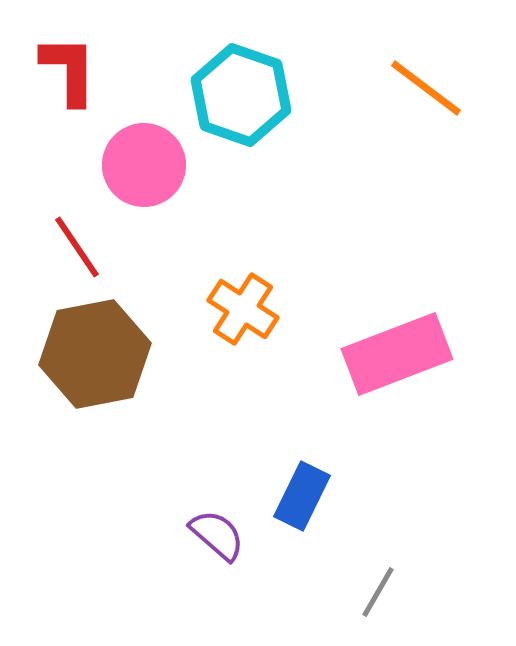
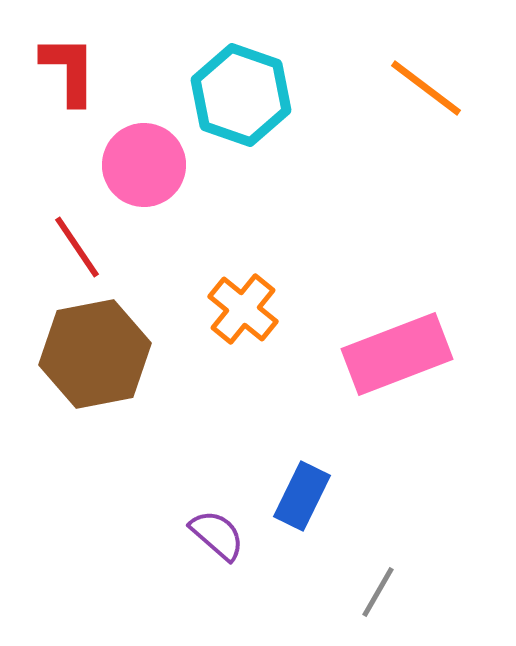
orange cross: rotated 6 degrees clockwise
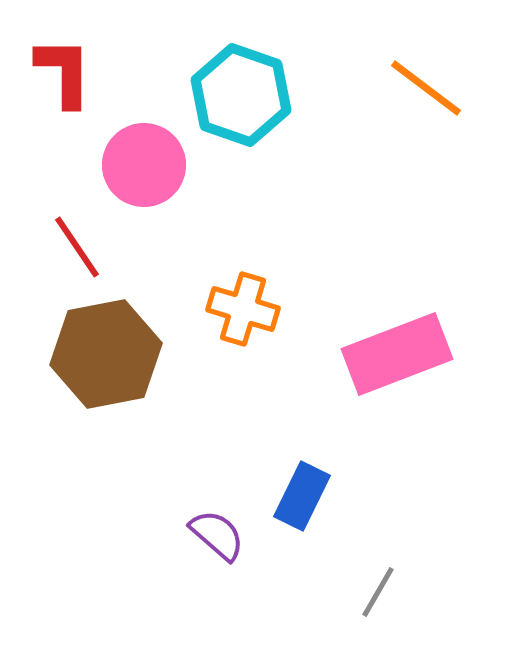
red L-shape: moved 5 px left, 2 px down
orange cross: rotated 22 degrees counterclockwise
brown hexagon: moved 11 px right
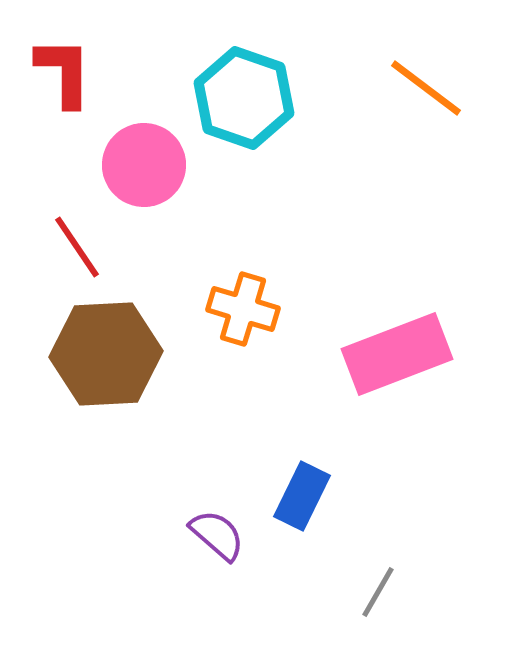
cyan hexagon: moved 3 px right, 3 px down
brown hexagon: rotated 8 degrees clockwise
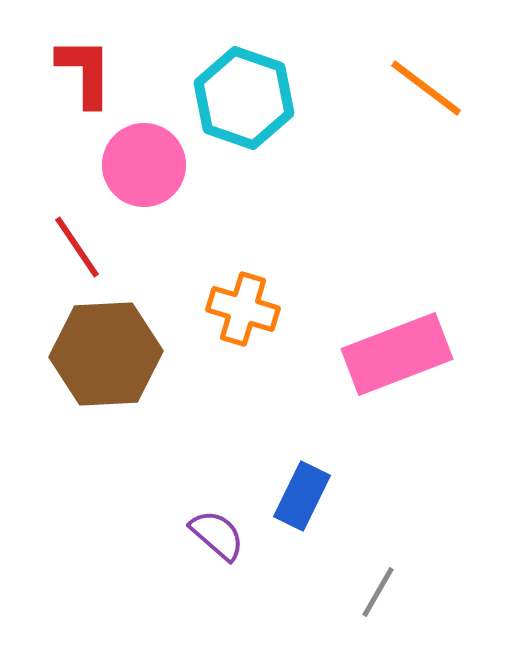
red L-shape: moved 21 px right
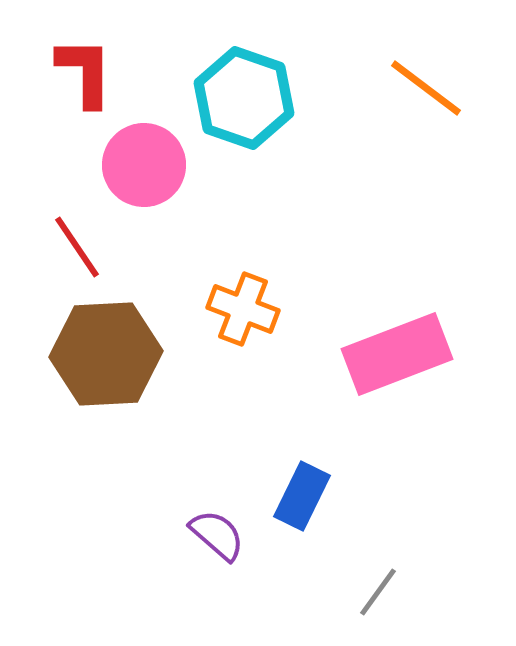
orange cross: rotated 4 degrees clockwise
gray line: rotated 6 degrees clockwise
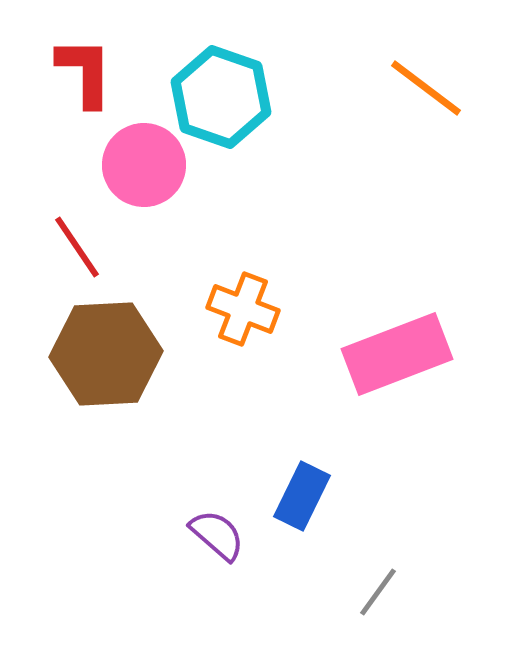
cyan hexagon: moved 23 px left, 1 px up
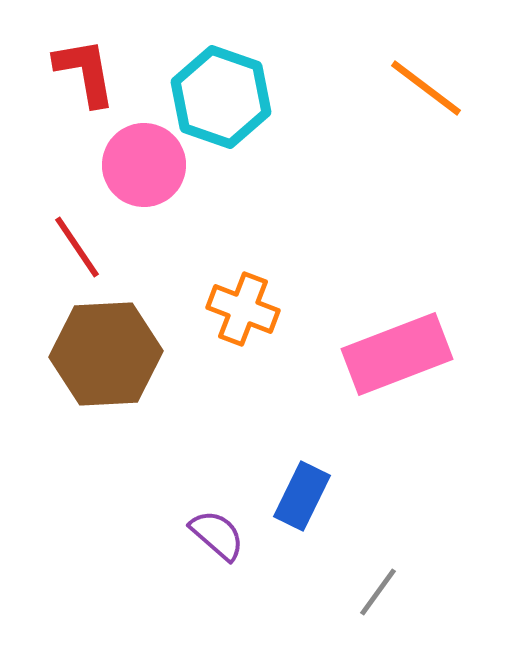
red L-shape: rotated 10 degrees counterclockwise
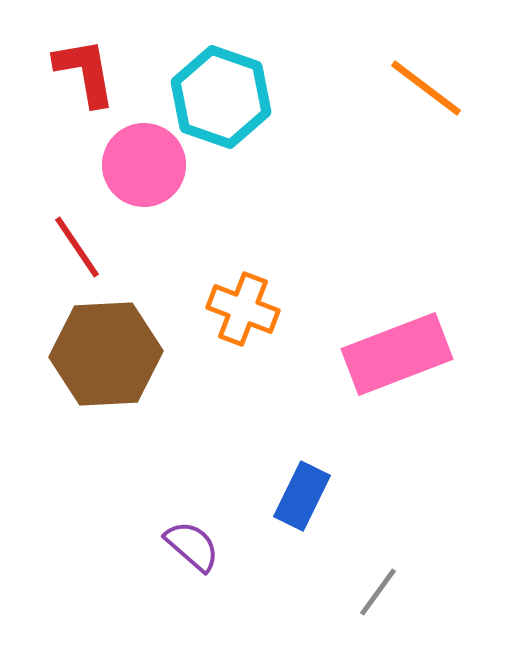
purple semicircle: moved 25 px left, 11 px down
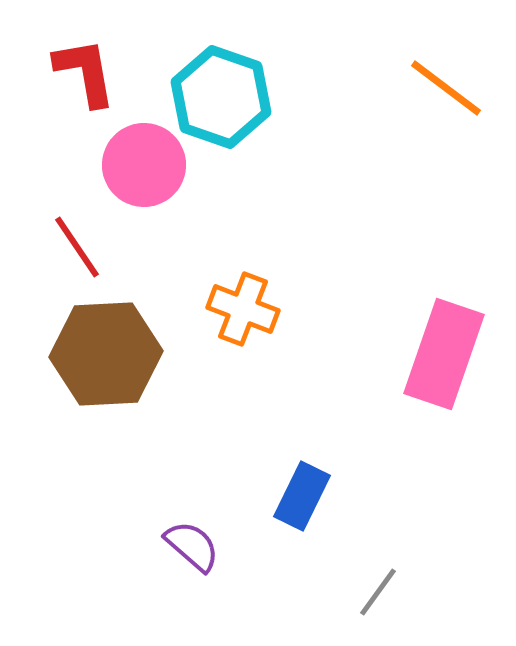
orange line: moved 20 px right
pink rectangle: moved 47 px right; rotated 50 degrees counterclockwise
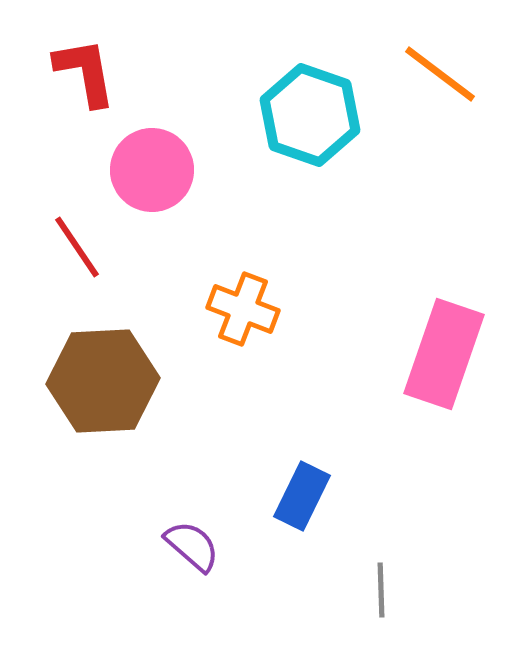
orange line: moved 6 px left, 14 px up
cyan hexagon: moved 89 px right, 18 px down
pink circle: moved 8 px right, 5 px down
brown hexagon: moved 3 px left, 27 px down
gray line: moved 3 px right, 2 px up; rotated 38 degrees counterclockwise
